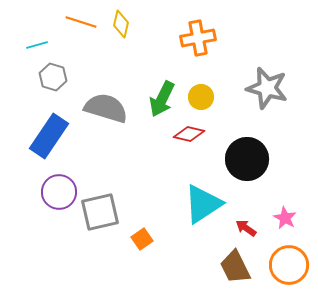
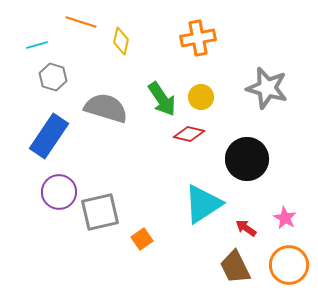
yellow diamond: moved 17 px down
green arrow: rotated 60 degrees counterclockwise
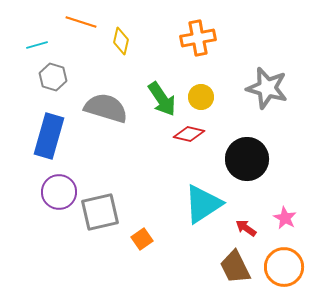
blue rectangle: rotated 18 degrees counterclockwise
orange circle: moved 5 px left, 2 px down
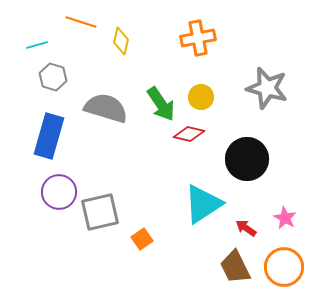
green arrow: moved 1 px left, 5 px down
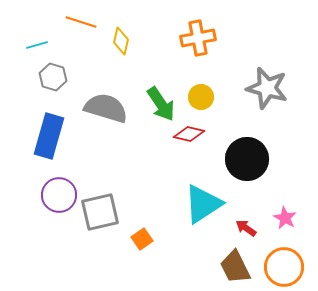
purple circle: moved 3 px down
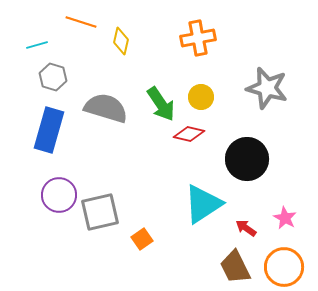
blue rectangle: moved 6 px up
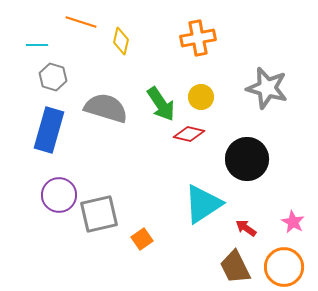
cyan line: rotated 15 degrees clockwise
gray square: moved 1 px left, 2 px down
pink star: moved 8 px right, 4 px down
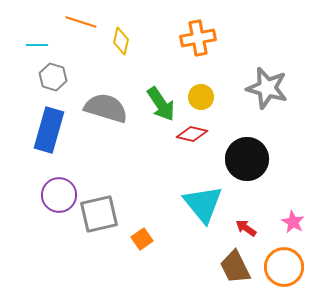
red diamond: moved 3 px right
cyan triangle: rotated 36 degrees counterclockwise
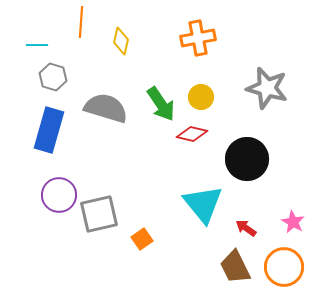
orange line: rotated 76 degrees clockwise
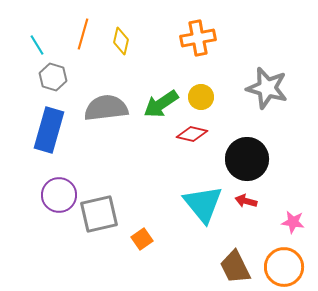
orange line: moved 2 px right, 12 px down; rotated 12 degrees clockwise
cyan line: rotated 60 degrees clockwise
green arrow: rotated 90 degrees clockwise
gray semicircle: rotated 24 degrees counterclockwise
pink star: rotated 20 degrees counterclockwise
red arrow: moved 27 px up; rotated 20 degrees counterclockwise
